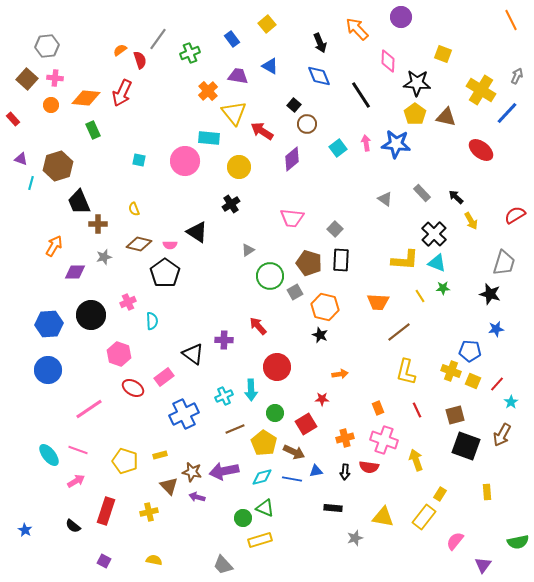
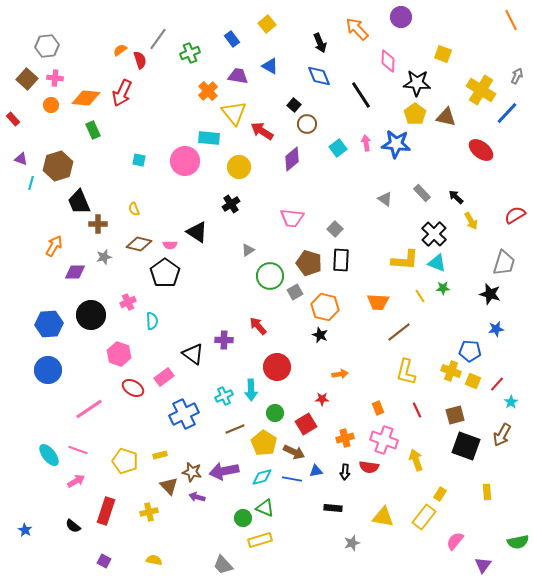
gray star at (355, 538): moved 3 px left, 5 px down
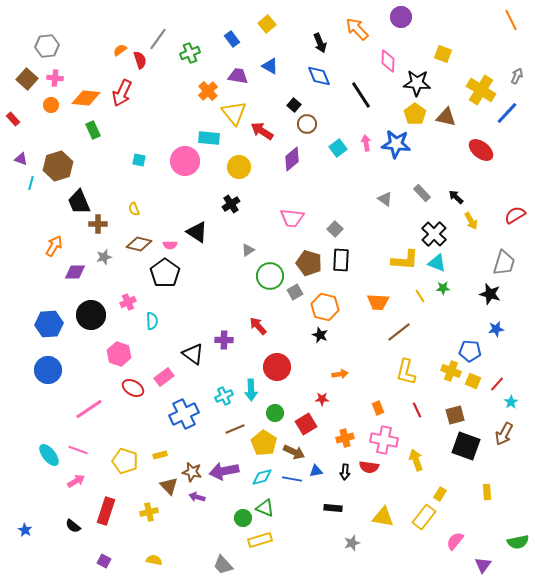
brown arrow at (502, 435): moved 2 px right, 1 px up
pink cross at (384, 440): rotated 8 degrees counterclockwise
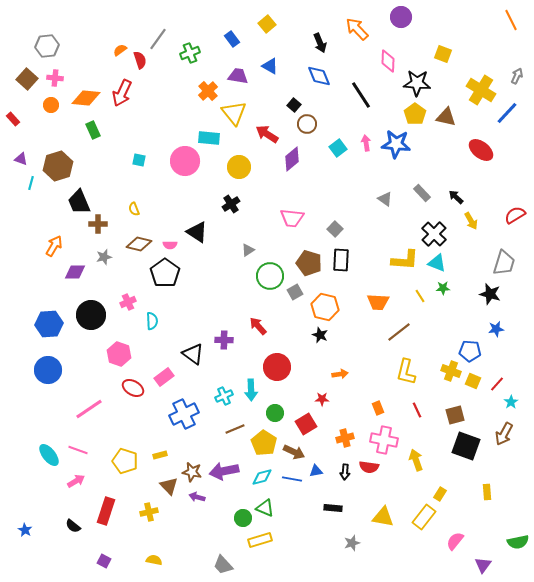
red arrow at (262, 131): moved 5 px right, 3 px down
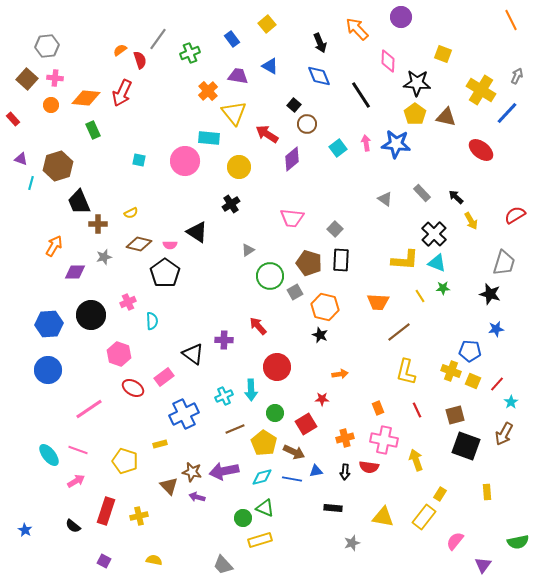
yellow semicircle at (134, 209): moved 3 px left, 4 px down; rotated 96 degrees counterclockwise
yellow rectangle at (160, 455): moved 11 px up
yellow cross at (149, 512): moved 10 px left, 4 px down
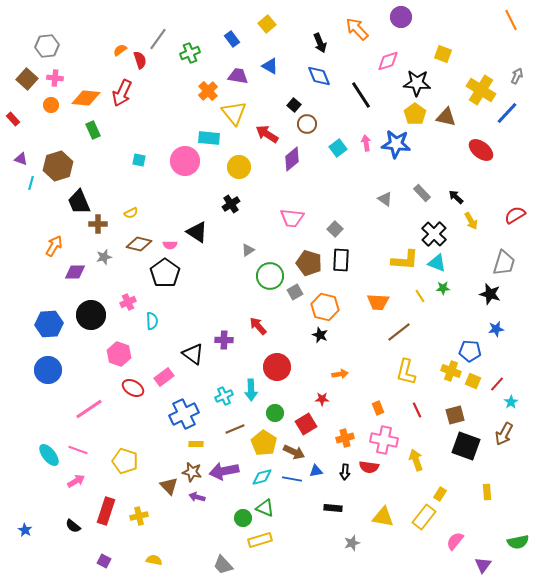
pink diamond at (388, 61): rotated 70 degrees clockwise
yellow rectangle at (160, 444): moved 36 px right; rotated 16 degrees clockwise
